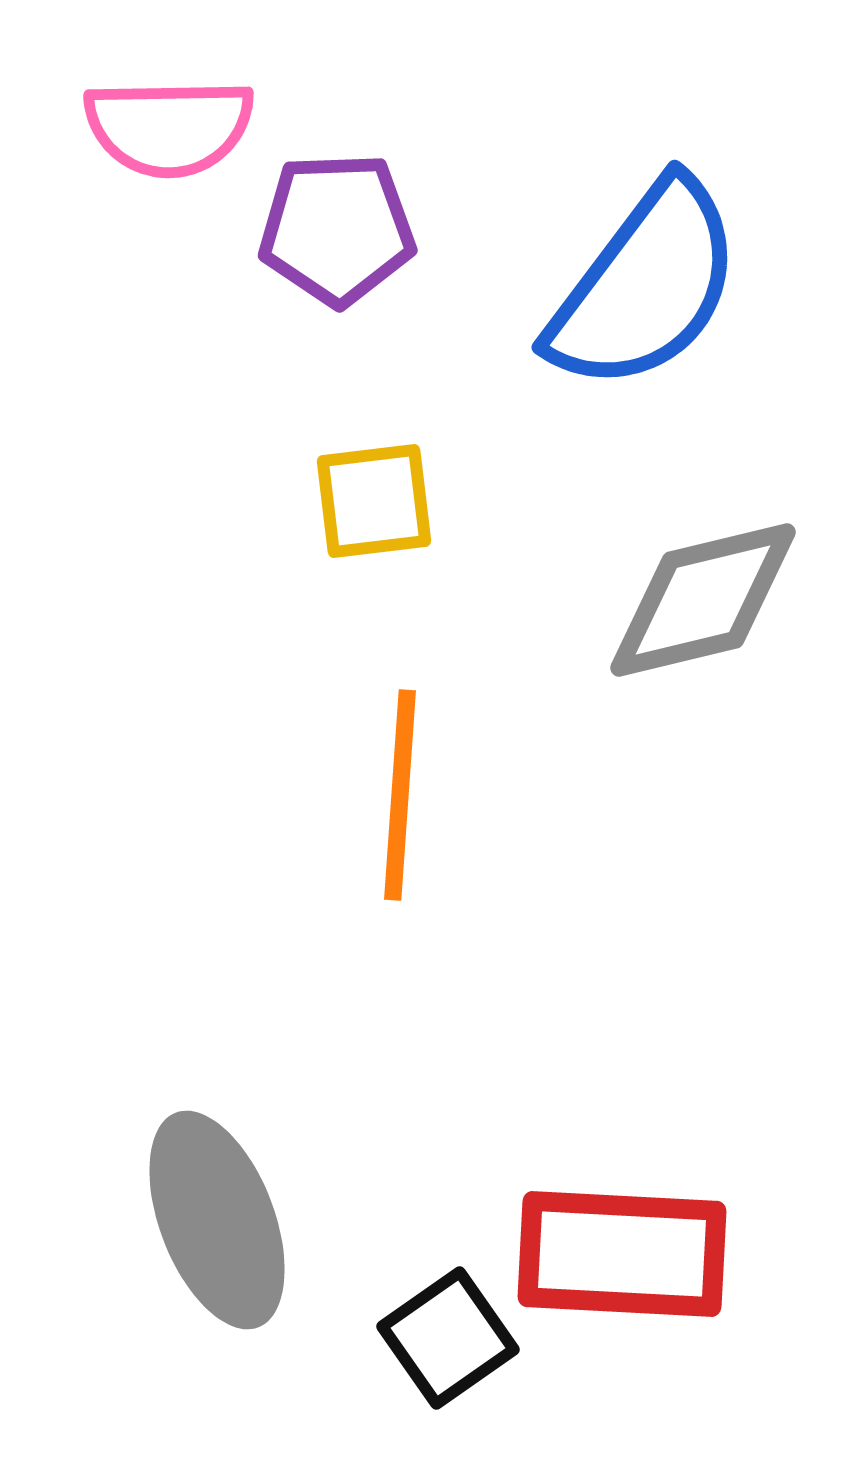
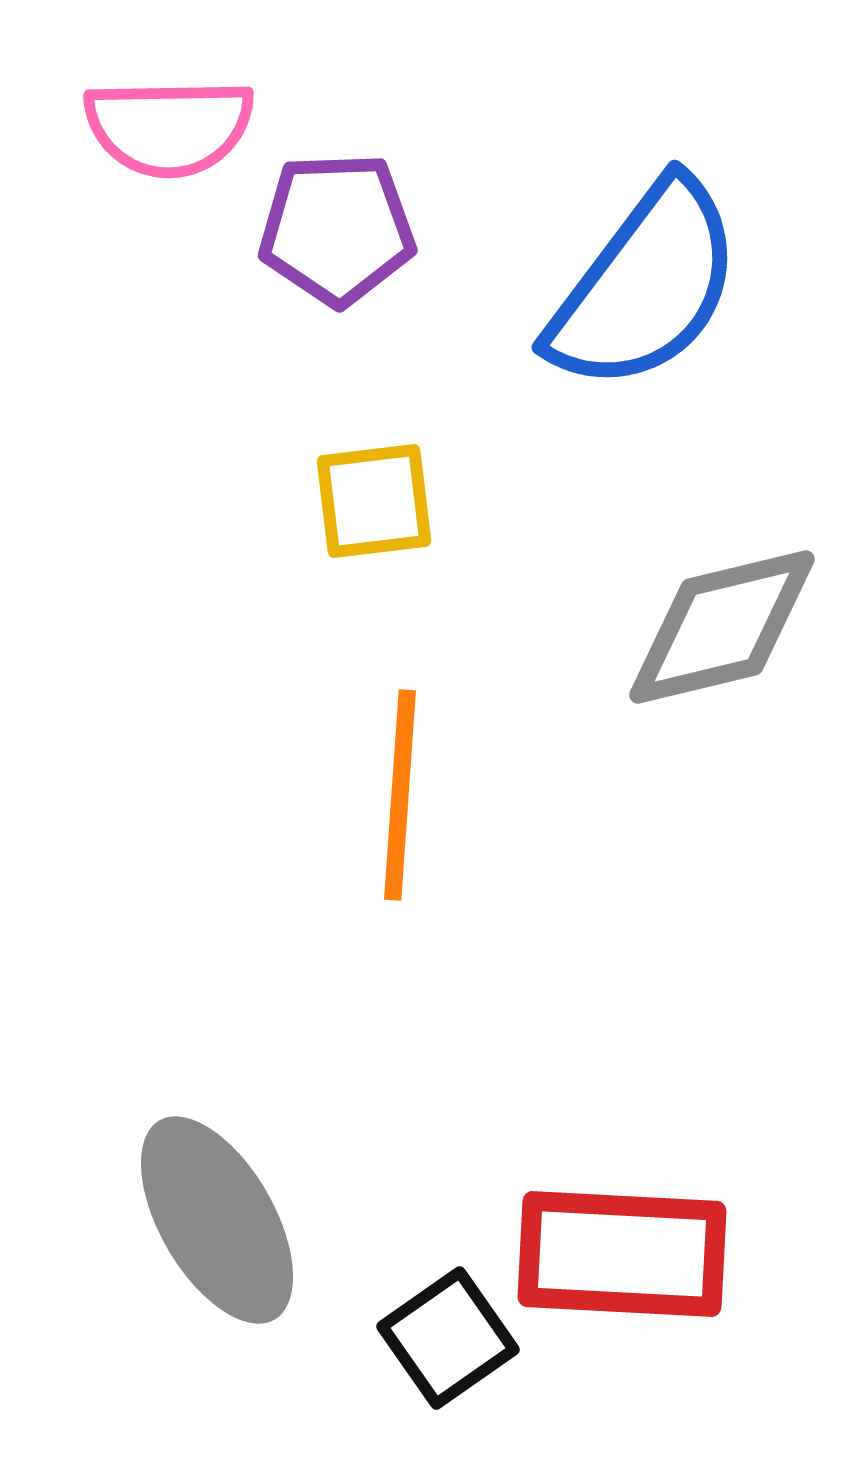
gray diamond: moved 19 px right, 27 px down
gray ellipse: rotated 9 degrees counterclockwise
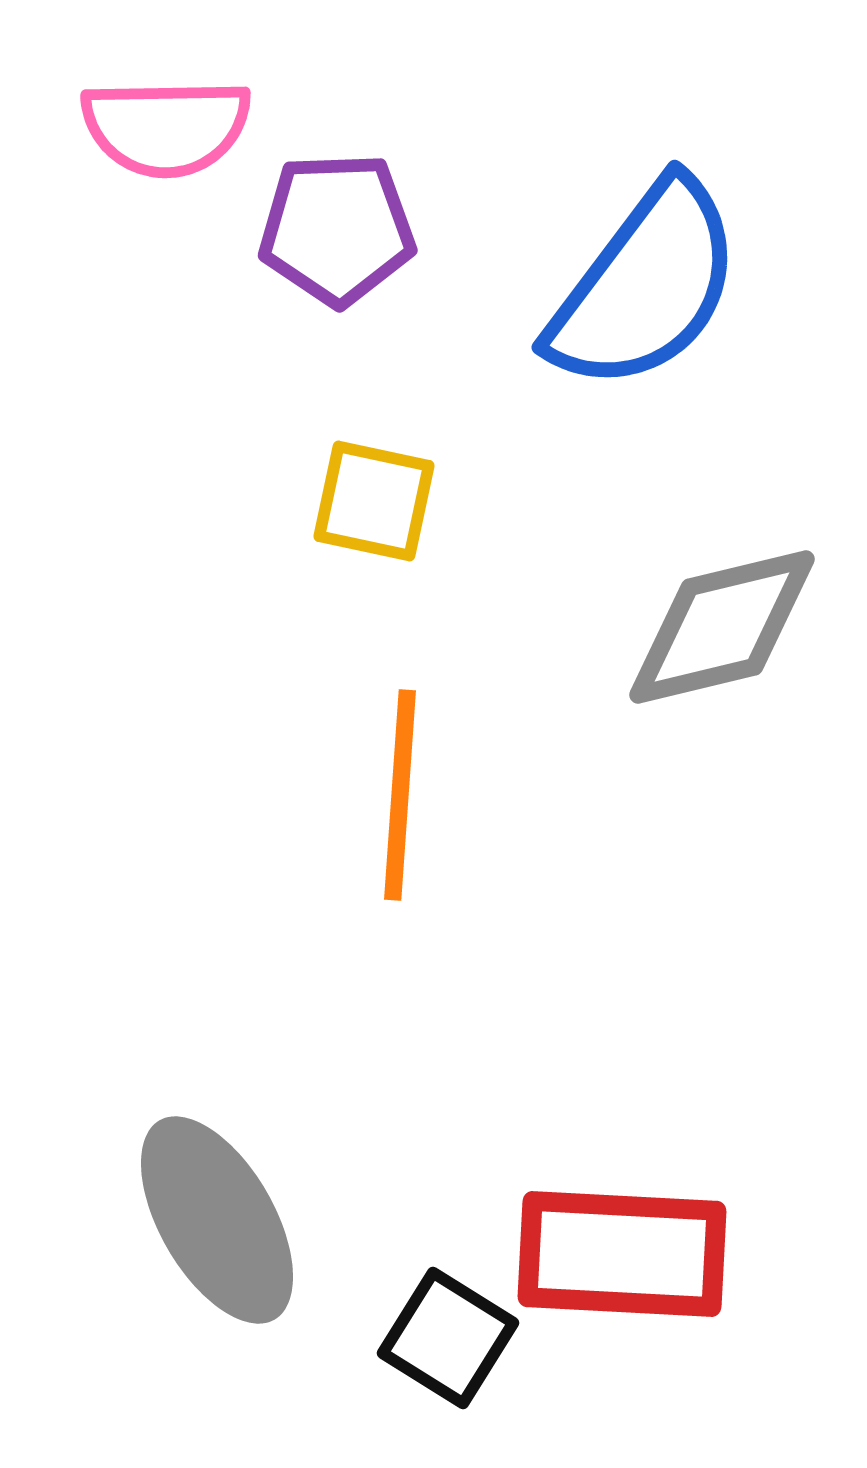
pink semicircle: moved 3 px left
yellow square: rotated 19 degrees clockwise
black square: rotated 23 degrees counterclockwise
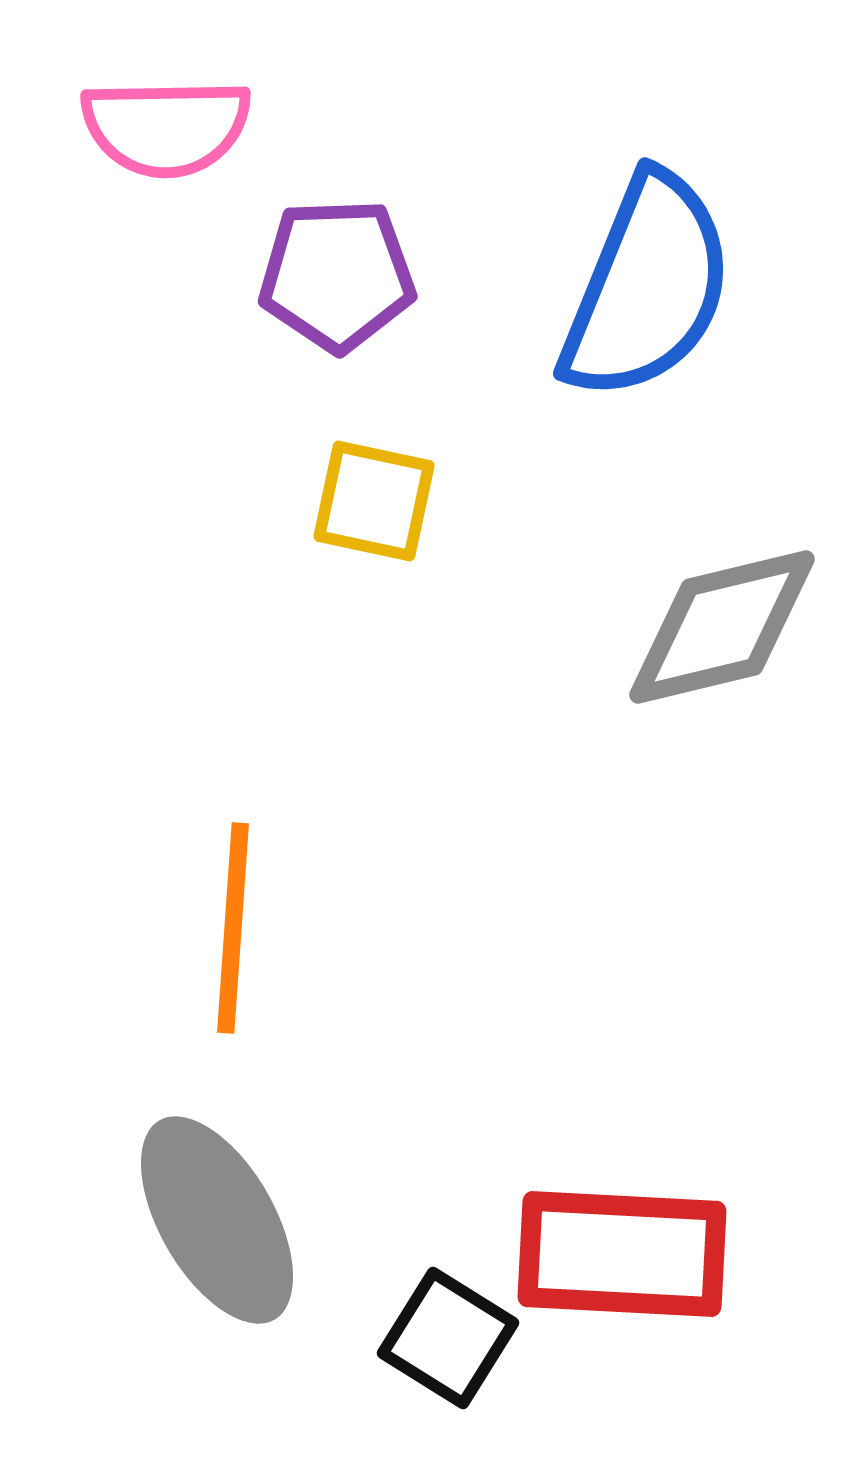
purple pentagon: moved 46 px down
blue semicircle: moved 2 px right, 1 px down; rotated 15 degrees counterclockwise
orange line: moved 167 px left, 133 px down
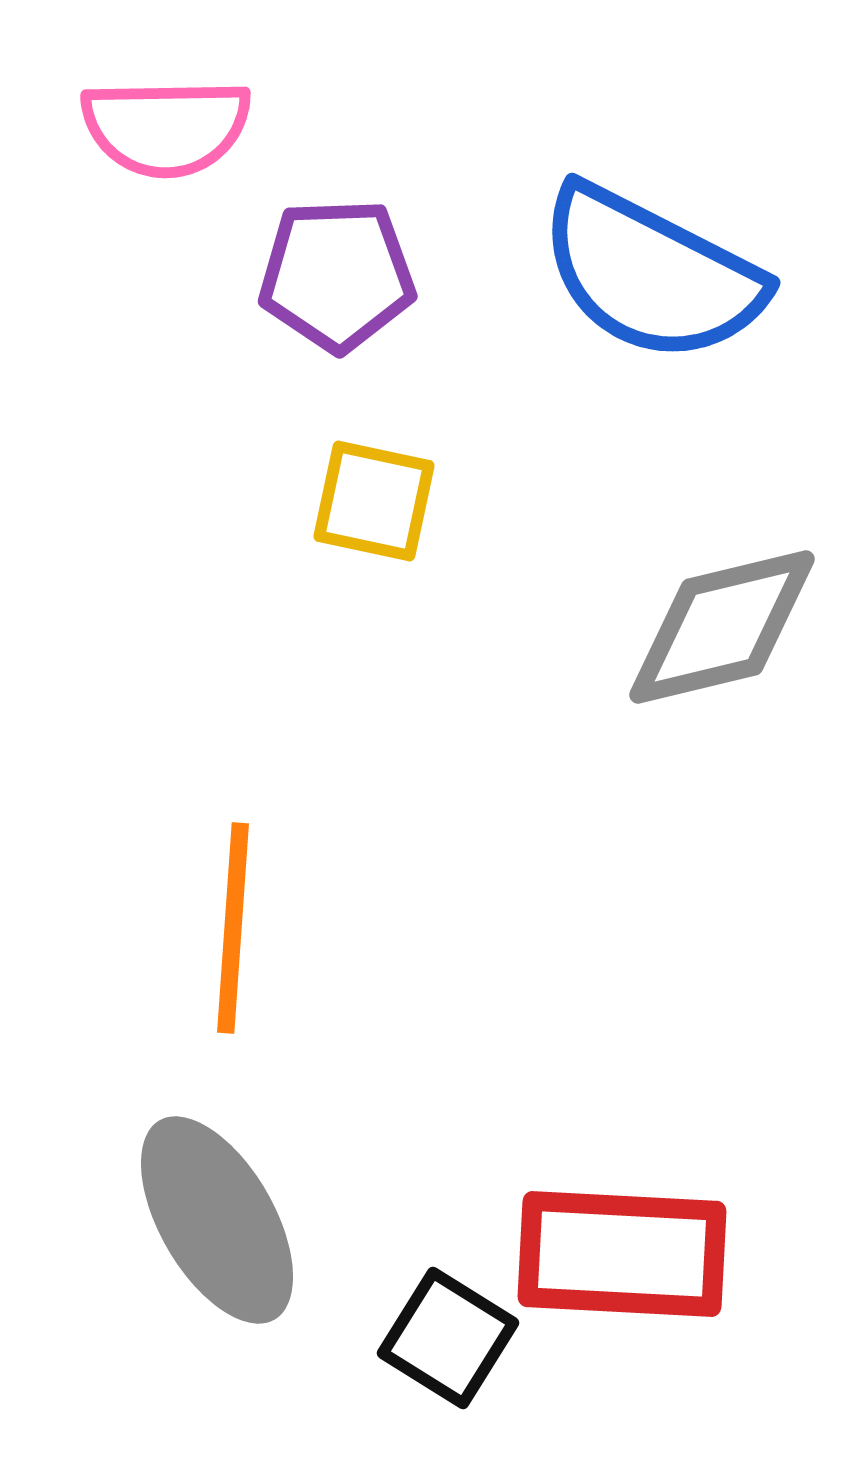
blue semicircle: moved 4 px right, 13 px up; rotated 95 degrees clockwise
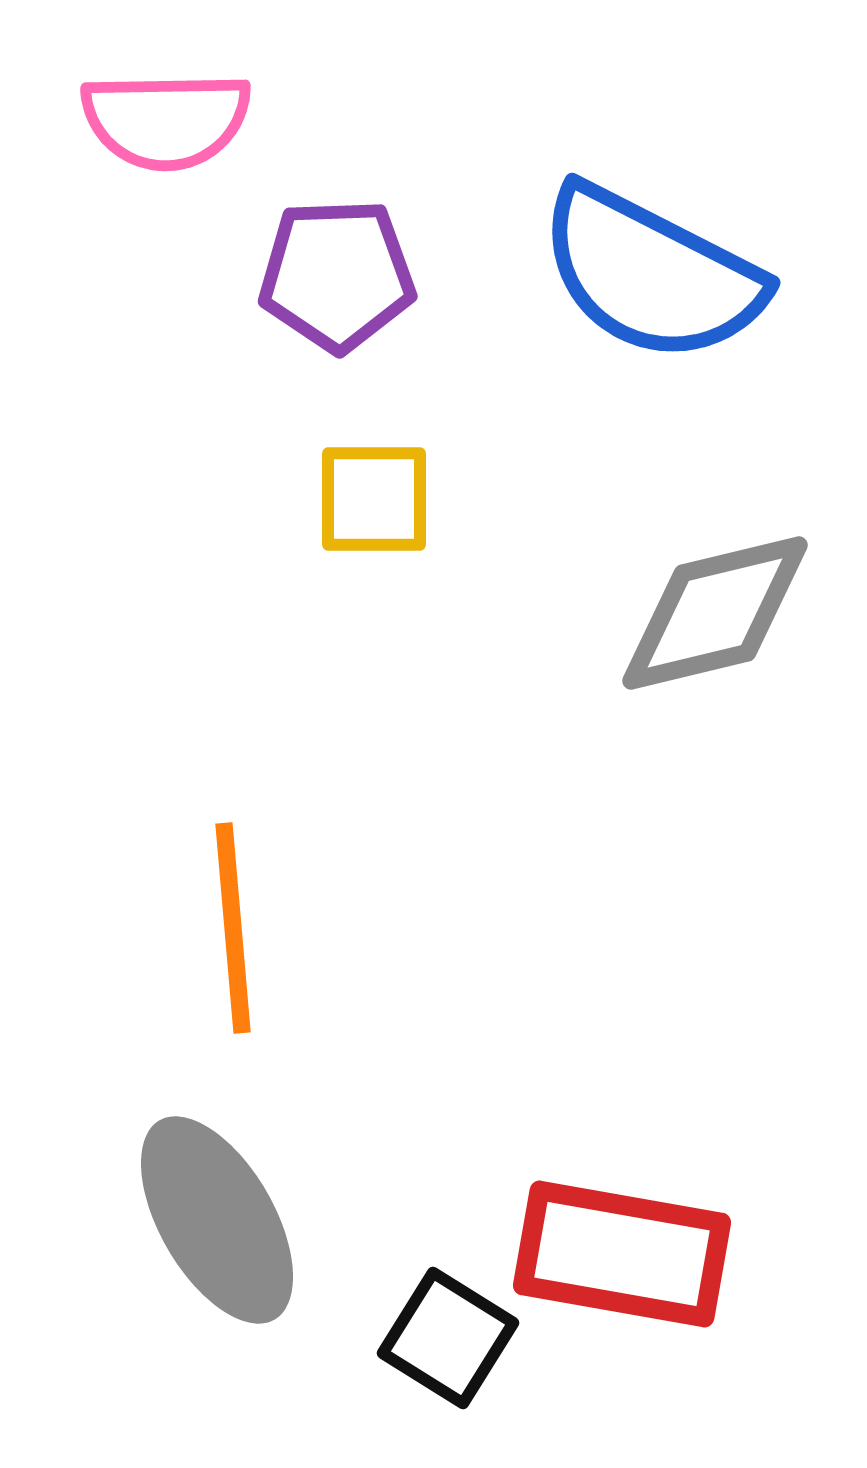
pink semicircle: moved 7 px up
yellow square: moved 2 px up; rotated 12 degrees counterclockwise
gray diamond: moved 7 px left, 14 px up
orange line: rotated 9 degrees counterclockwise
red rectangle: rotated 7 degrees clockwise
